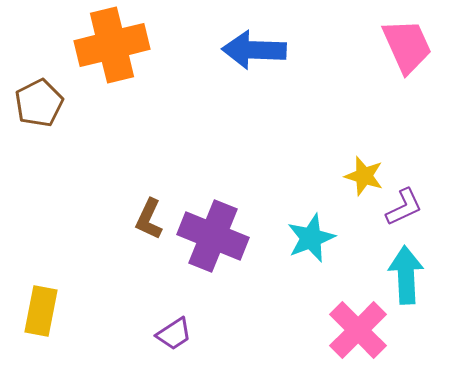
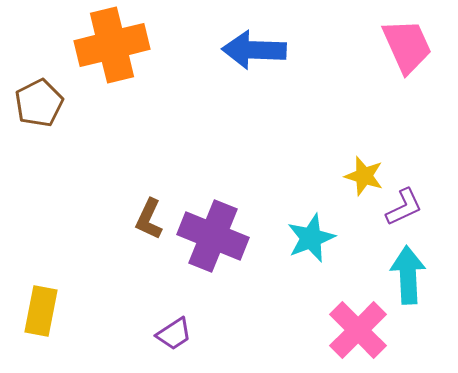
cyan arrow: moved 2 px right
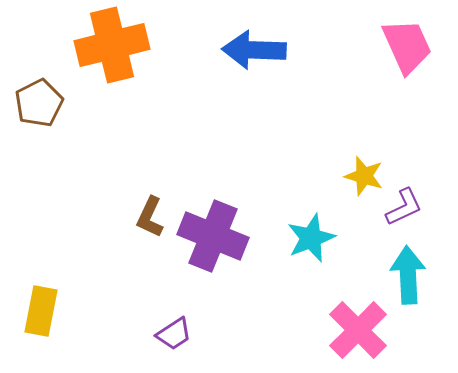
brown L-shape: moved 1 px right, 2 px up
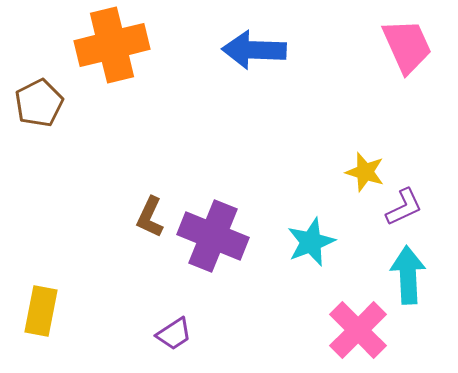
yellow star: moved 1 px right, 4 px up
cyan star: moved 4 px down
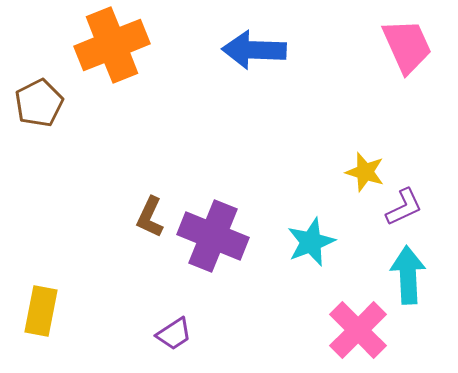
orange cross: rotated 8 degrees counterclockwise
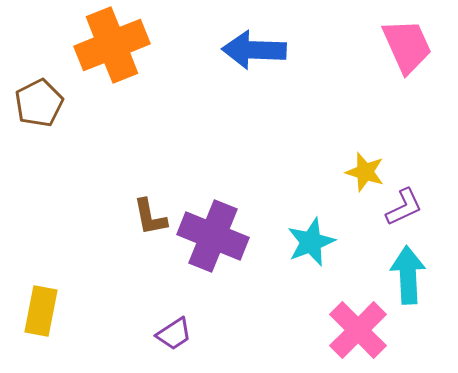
brown L-shape: rotated 36 degrees counterclockwise
